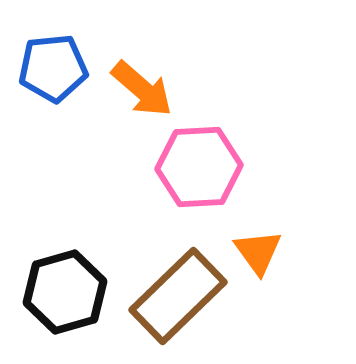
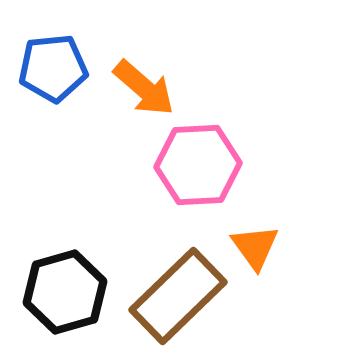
orange arrow: moved 2 px right, 1 px up
pink hexagon: moved 1 px left, 2 px up
orange triangle: moved 3 px left, 5 px up
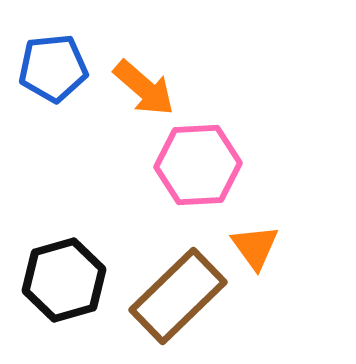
black hexagon: moved 1 px left, 12 px up
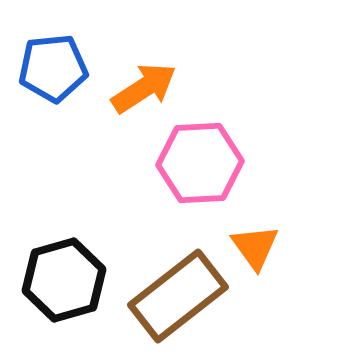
orange arrow: rotated 74 degrees counterclockwise
pink hexagon: moved 2 px right, 2 px up
brown rectangle: rotated 6 degrees clockwise
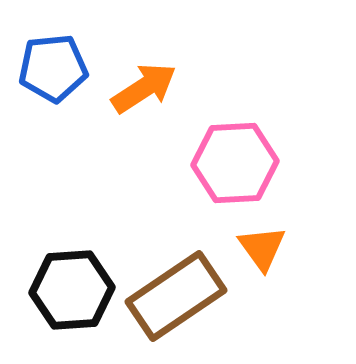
pink hexagon: moved 35 px right
orange triangle: moved 7 px right, 1 px down
black hexagon: moved 8 px right, 10 px down; rotated 12 degrees clockwise
brown rectangle: moved 2 px left; rotated 4 degrees clockwise
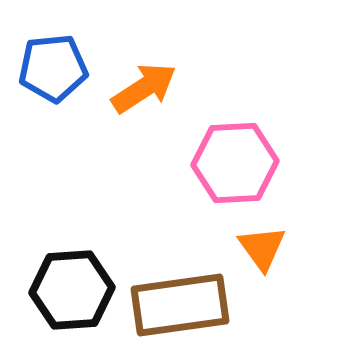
brown rectangle: moved 4 px right, 9 px down; rotated 26 degrees clockwise
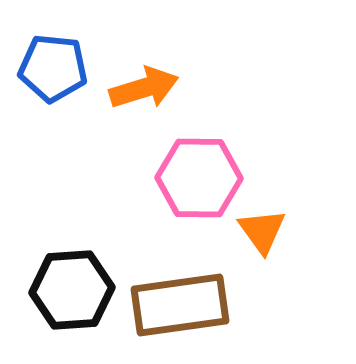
blue pentagon: rotated 12 degrees clockwise
orange arrow: rotated 16 degrees clockwise
pink hexagon: moved 36 px left, 15 px down; rotated 4 degrees clockwise
orange triangle: moved 17 px up
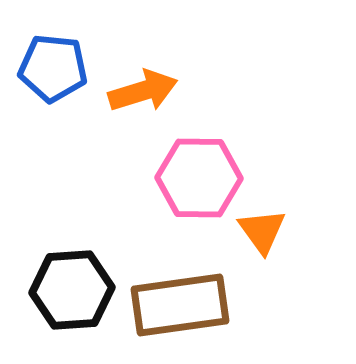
orange arrow: moved 1 px left, 3 px down
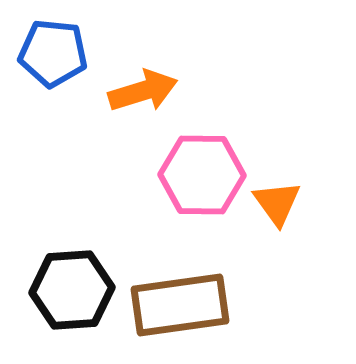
blue pentagon: moved 15 px up
pink hexagon: moved 3 px right, 3 px up
orange triangle: moved 15 px right, 28 px up
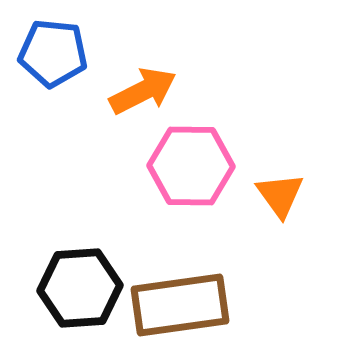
orange arrow: rotated 10 degrees counterclockwise
pink hexagon: moved 11 px left, 9 px up
orange triangle: moved 3 px right, 8 px up
black hexagon: moved 8 px right, 2 px up
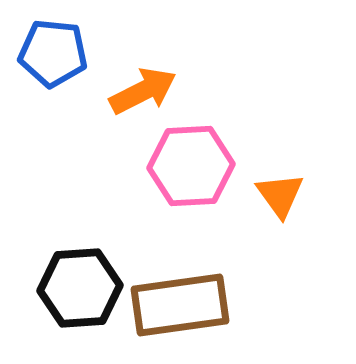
pink hexagon: rotated 4 degrees counterclockwise
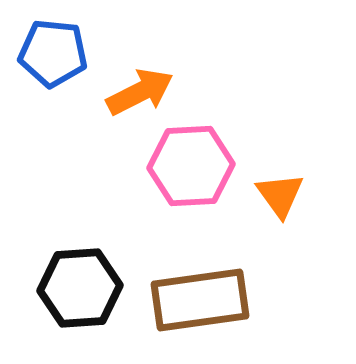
orange arrow: moved 3 px left, 1 px down
brown rectangle: moved 20 px right, 5 px up
